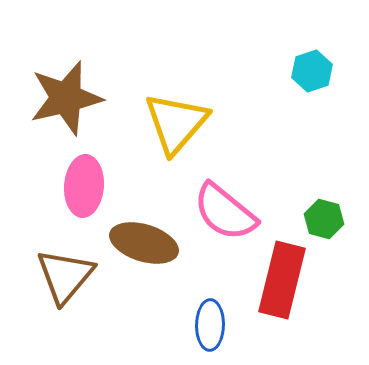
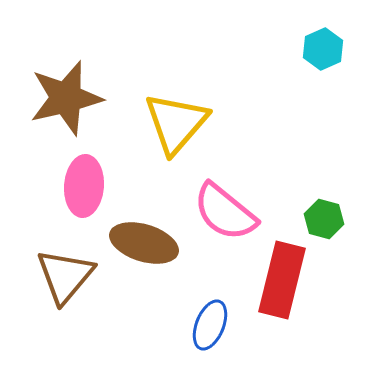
cyan hexagon: moved 11 px right, 22 px up; rotated 6 degrees counterclockwise
blue ellipse: rotated 21 degrees clockwise
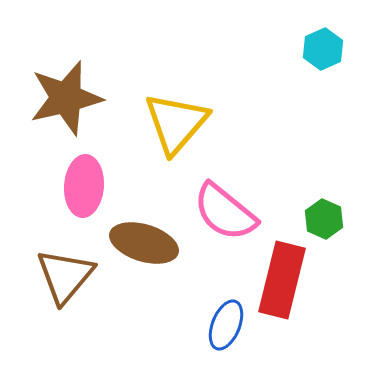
green hexagon: rotated 9 degrees clockwise
blue ellipse: moved 16 px right
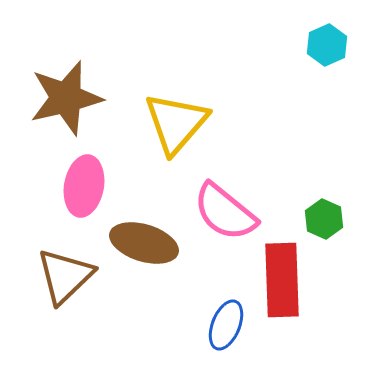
cyan hexagon: moved 4 px right, 4 px up
pink ellipse: rotated 6 degrees clockwise
brown triangle: rotated 6 degrees clockwise
red rectangle: rotated 16 degrees counterclockwise
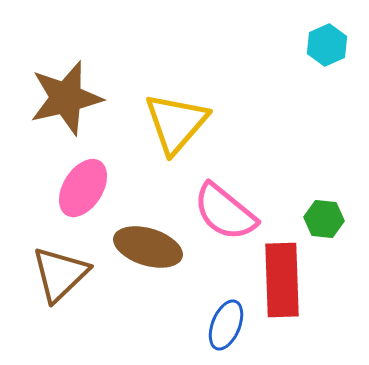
pink ellipse: moved 1 px left, 2 px down; rotated 22 degrees clockwise
green hexagon: rotated 18 degrees counterclockwise
brown ellipse: moved 4 px right, 4 px down
brown triangle: moved 5 px left, 2 px up
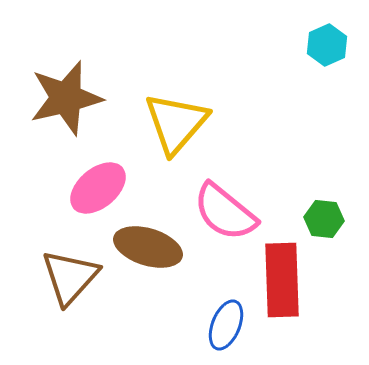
pink ellipse: moved 15 px right; rotated 18 degrees clockwise
brown triangle: moved 10 px right, 3 px down; rotated 4 degrees counterclockwise
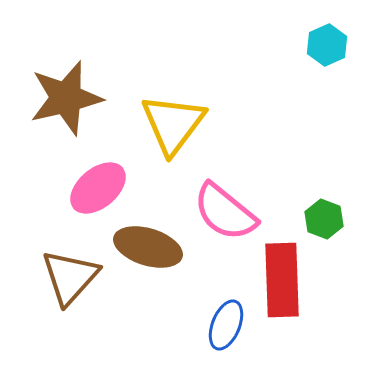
yellow triangle: moved 3 px left, 1 px down; rotated 4 degrees counterclockwise
green hexagon: rotated 15 degrees clockwise
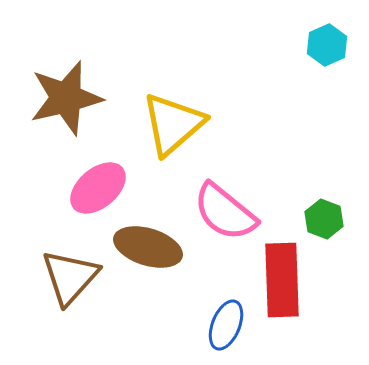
yellow triangle: rotated 12 degrees clockwise
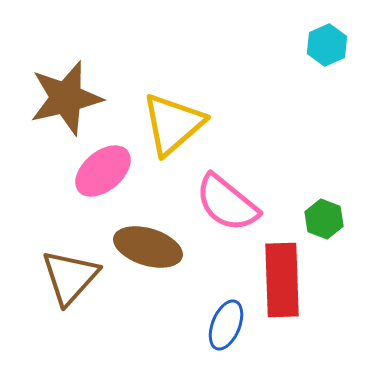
pink ellipse: moved 5 px right, 17 px up
pink semicircle: moved 2 px right, 9 px up
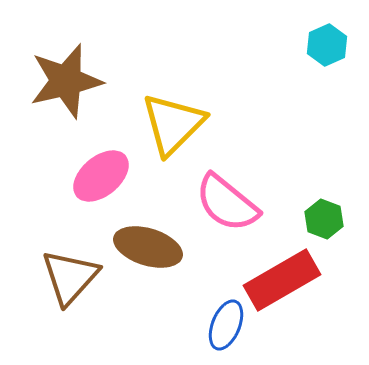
brown star: moved 17 px up
yellow triangle: rotated 4 degrees counterclockwise
pink ellipse: moved 2 px left, 5 px down
red rectangle: rotated 62 degrees clockwise
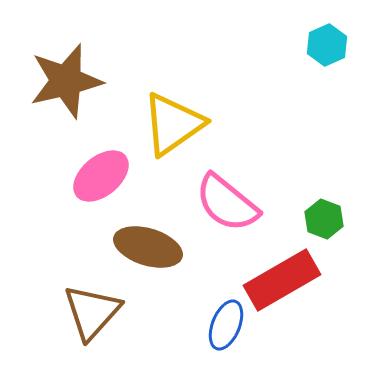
yellow triangle: rotated 10 degrees clockwise
brown triangle: moved 22 px right, 35 px down
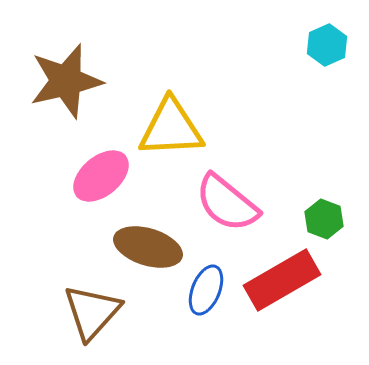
yellow triangle: moved 2 px left, 4 px down; rotated 32 degrees clockwise
blue ellipse: moved 20 px left, 35 px up
